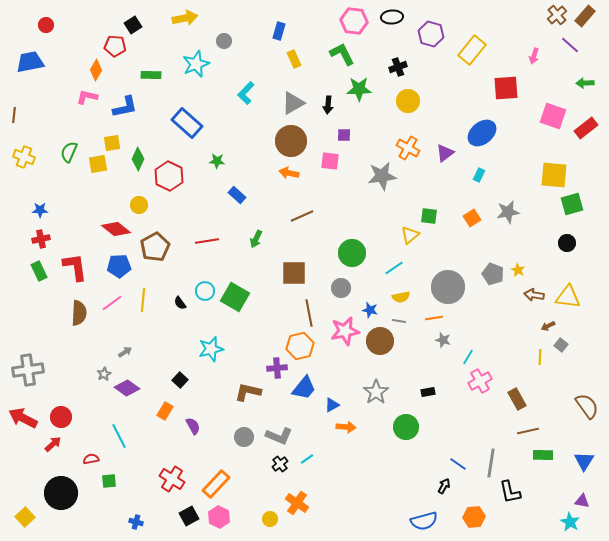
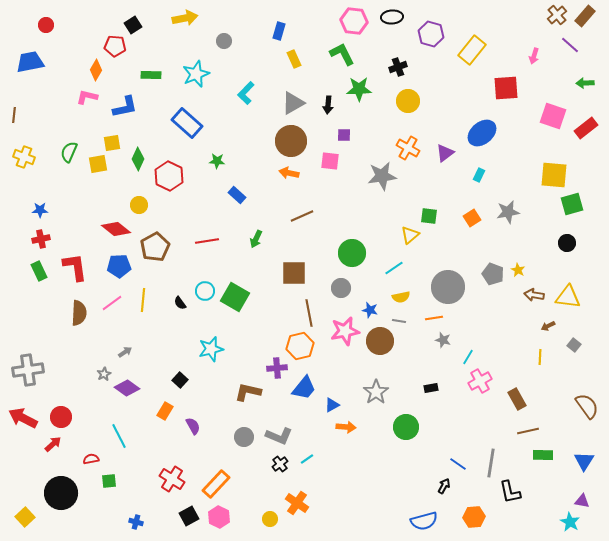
cyan star at (196, 64): moved 10 px down
gray square at (561, 345): moved 13 px right
black rectangle at (428, 392): moved 3 px right, 4 px up
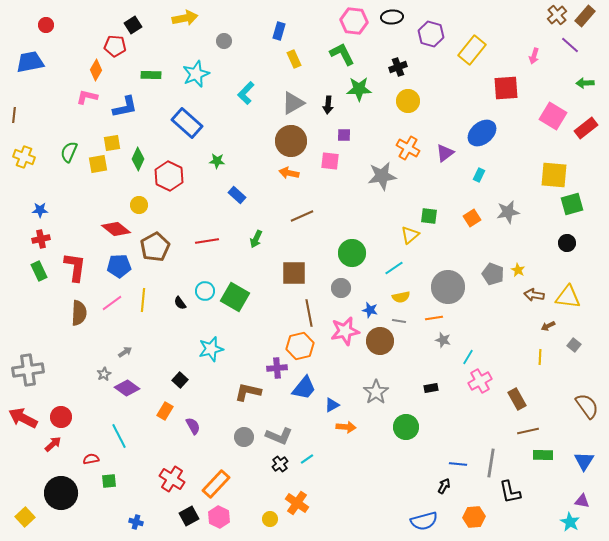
pink square at (553, 116): rotated 12 degrees clockwise
red L-shape at (75, 267): rotated 16 degrees clockwise
blue line at (458, 464): rotated 30 degrees counterclockwise
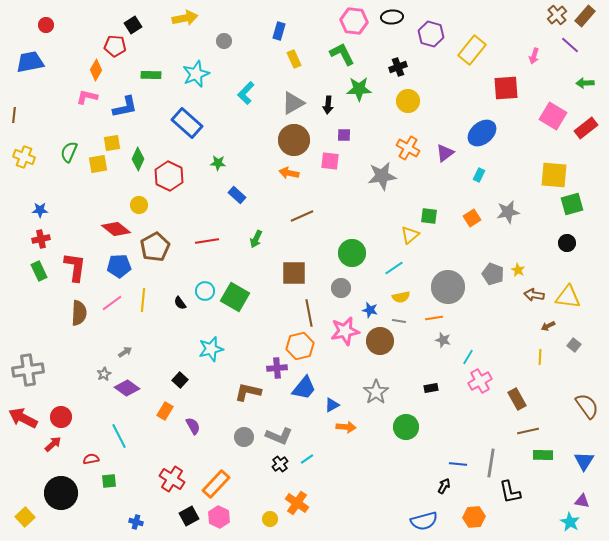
brown circle at (291, 141): moved 3 px right, 1 px up
green star at (217, 161): moved 1 px right, 2 px down
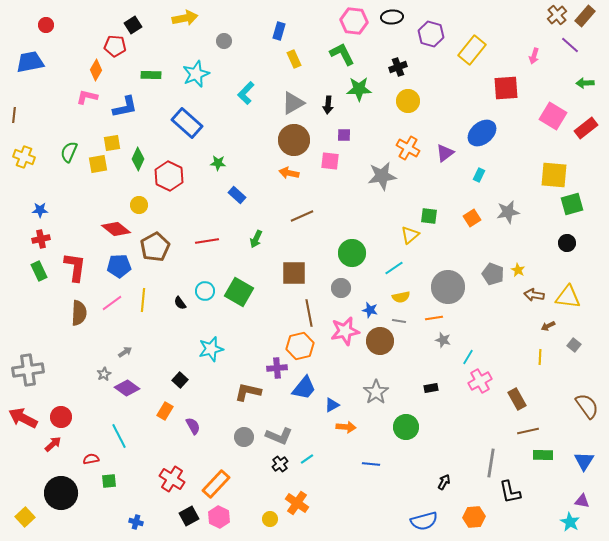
green square at (235, 297): moved 4 px right, 5 px up
blue line at (458, 464): moved 87 px left
black arrow at (444, 486): moved 4 px up
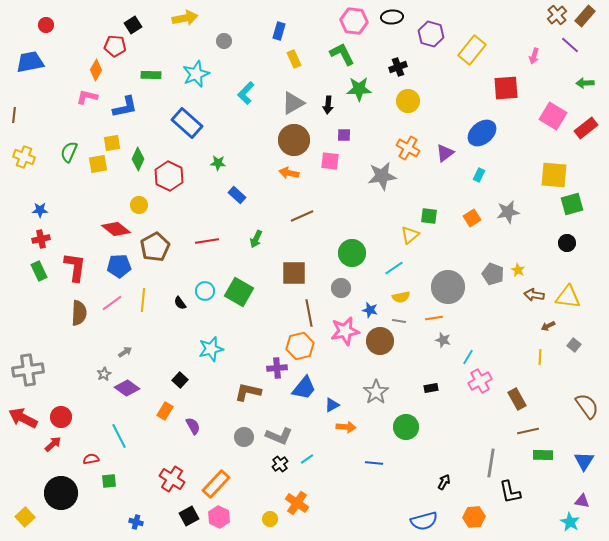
blue line at (371, 464): moved 3 px right, 1 px up
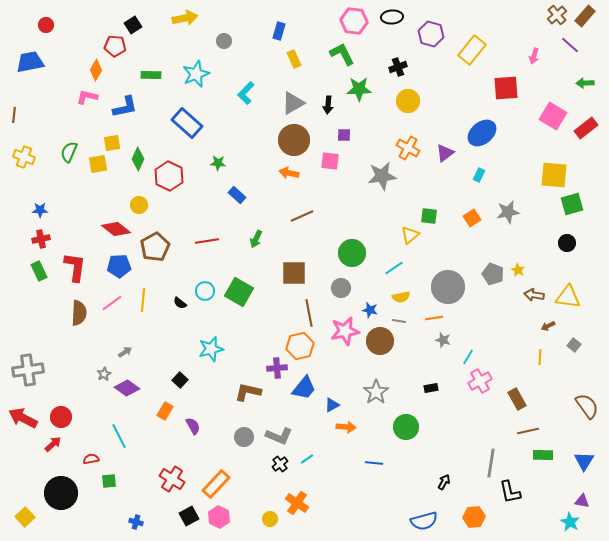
black semicircle at (180, 303): rotated 16 degrees counterclockwise
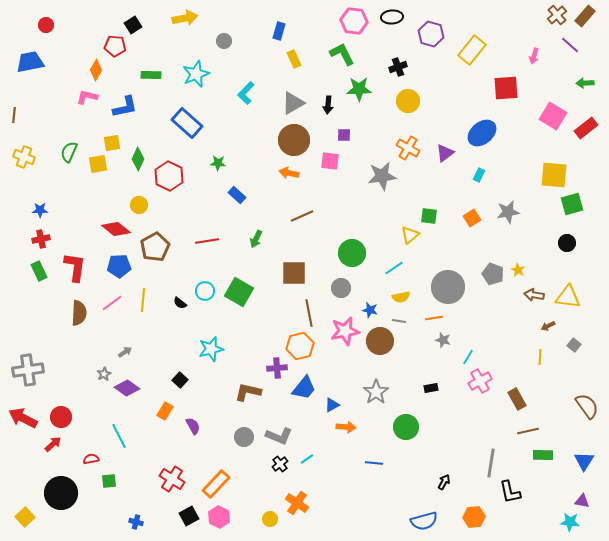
cyan star at (570, 522): rotated 24 degrees counterclockwise
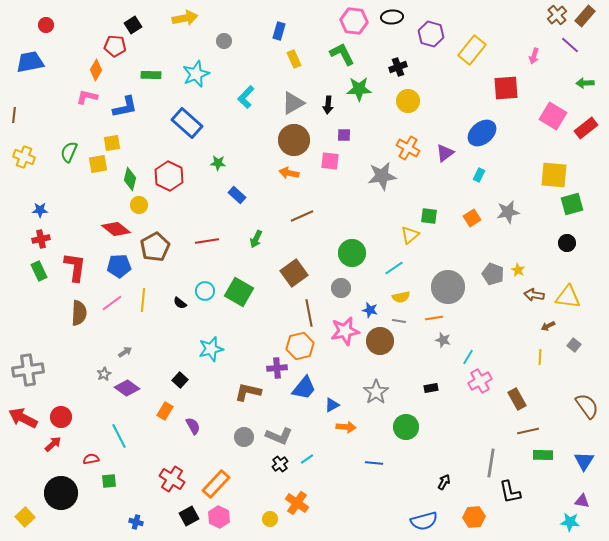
cyan L-shape at (246, 93): moved 4 px down
green diamond at (138, 159): moved 8 px left, 20 px down; rotated 10 degrees counterclockwise
brown square at (294, 273): rotated 36 degrees counterclockwise
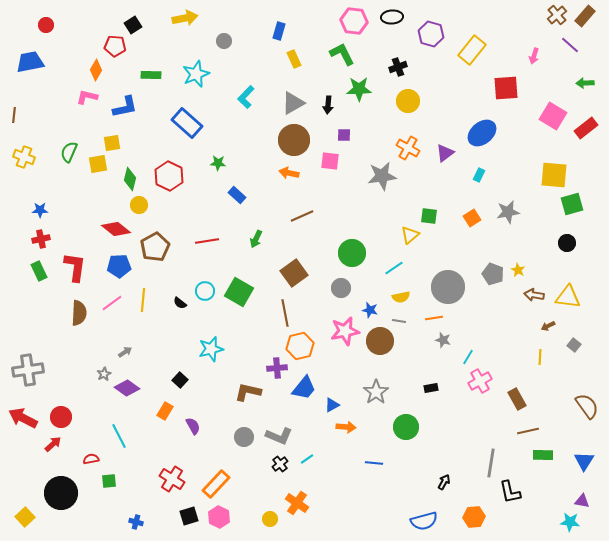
brown line at (309, 313): moved 24 px left
black square at (189, 516): rotated 12 degrees clockwise
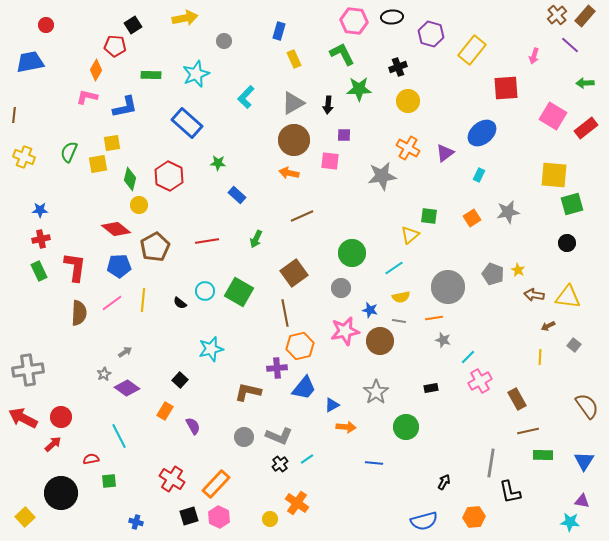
cyan line at (468, 357): rotated 14 degrees clockwise
